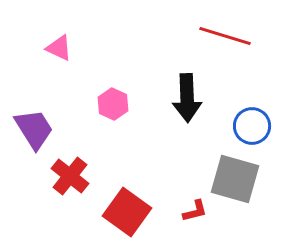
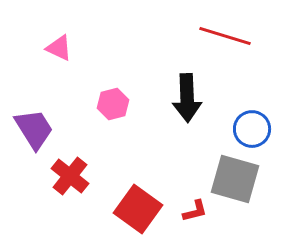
pink hexagon: rotated 20 degrees clockwise
blue circle: moved 3 px down
red square: moved 11 px right, 3 px up
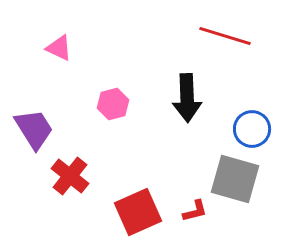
red square: moved 3 px down; rotated 30 degrees clockwise
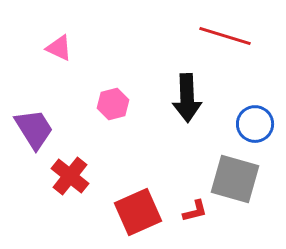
blue circle: moved 3 px right, 5 px up
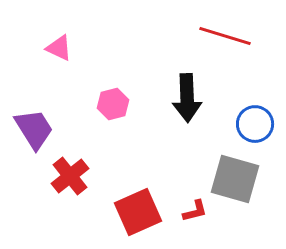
red cross: rotated 12 degrees clockwise
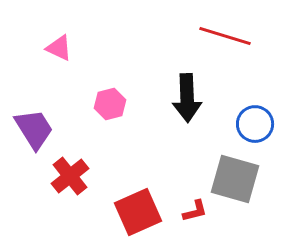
pink hexagon: moved 3 px left
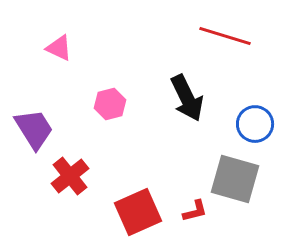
black arrow: rotated 24 degrees counterclockwise
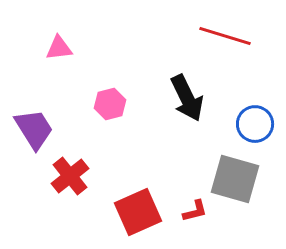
pink triangle: rotated 32 degrees counterclockwise
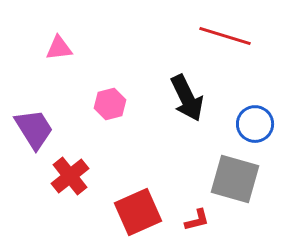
red L-shape: moved 2 px right, 9 px down
